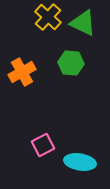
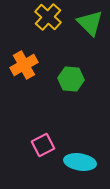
green triangle: moved 7 px right; rotated 20 degrees clockwise
green hexagon: moved 16 px down
orange cross: moved 2 px right, 7 px up
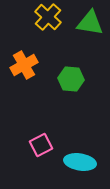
green triangle: rotated 36 degrees counterclockwise
pink square: moved 2 px left
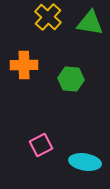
orange cross: rotated 28 degrees clockwise
cyan ellipse: moved 5 px right
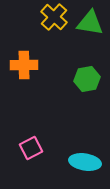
yellow cross: moved 6 px right
green hexagon: moved 16 px right; rotated 15 degrees counterclockwise
pink square: moved 10 px left, 3 px down
